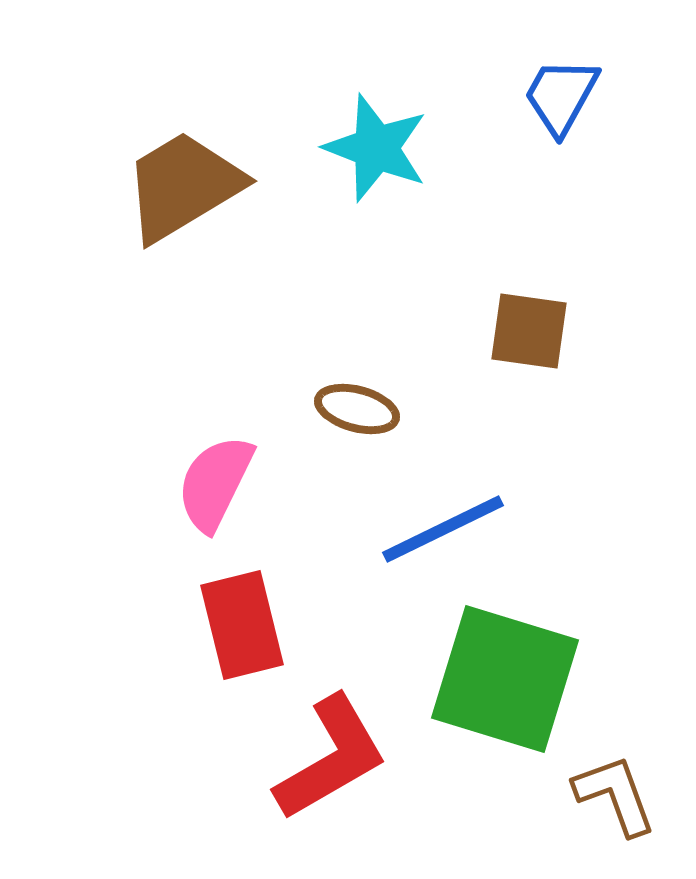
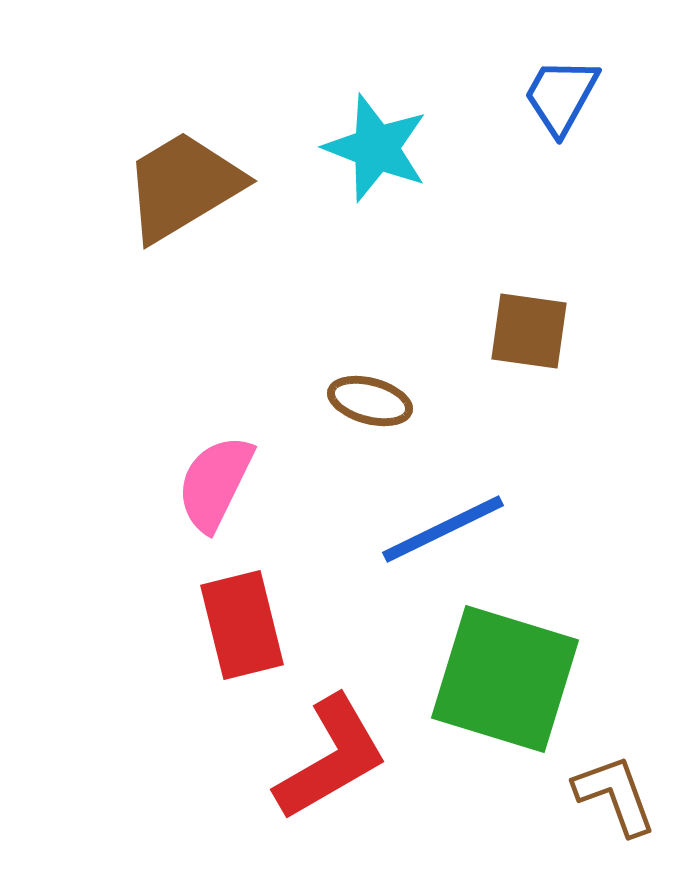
brown ellipse: moved 13 px right, 8 px up
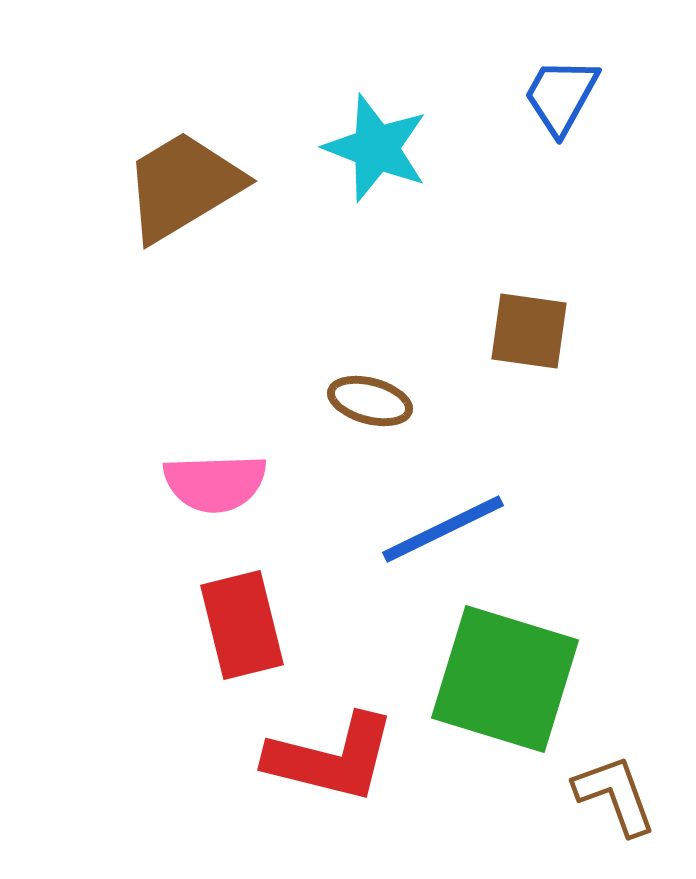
pink semicircle: rotated 118 degrees counterclockwise
red L-shape: rotated 44 degrees clockwise
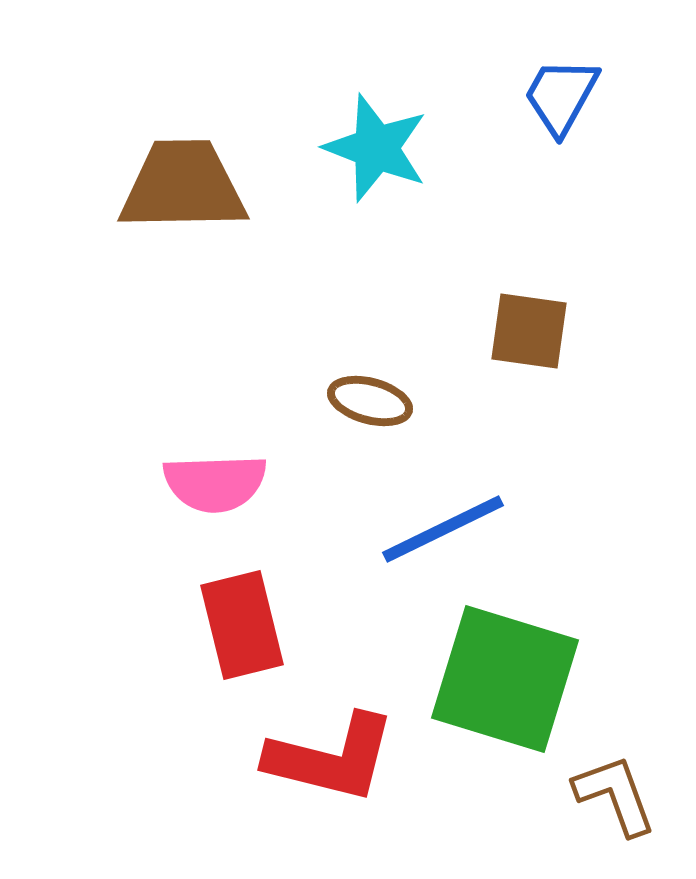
brown trapezoid: rotated 30 degrees clockwise
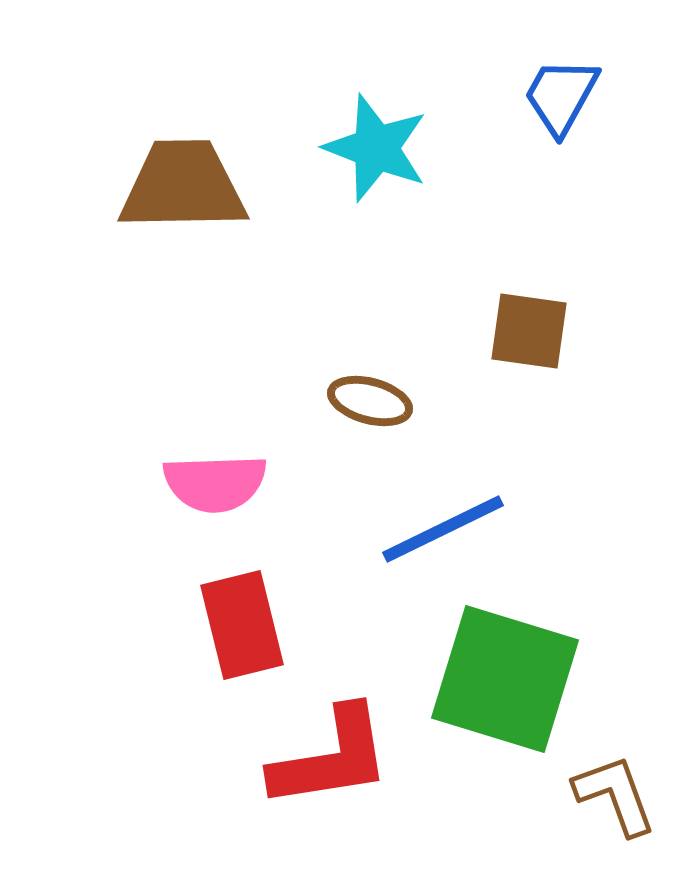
red L-shape: rotated 23 degrees counterclockwise
